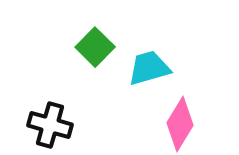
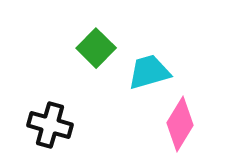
green square: moved 1 px right, 1 px down
cyan trapezoid: moved 4 px down
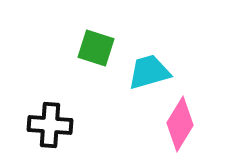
green square: rotated 27 degrees counterclockwise
black cross: rotated 12 degrees counterclockwise
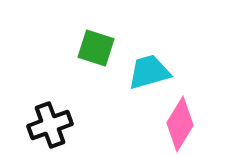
black cross: rotated 24 degrees counterclockwise
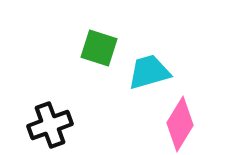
green square: moved 3 px right
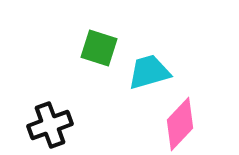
pink diamond: rotated 12 degrees clockwise
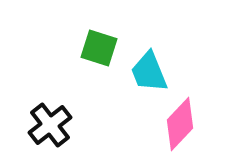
cyan trapezoid: rotated 96 degrees counterclockwise
black cross: rotated 18 degrees counterclockwise
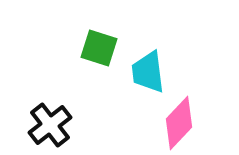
cyan trapezoid: moved 1 px left; rotated 15 degrees clockwise
pink diamond: moved 1 px left, 1 px up
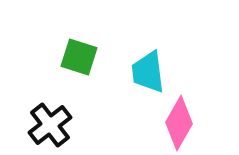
green square: moved 20 px left, 9 px down
pink diamond: rotated 14 degrees counterclockwise
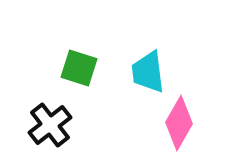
green square: moved 11 px down
